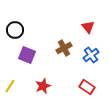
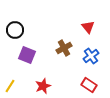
blue cross: moved 1 px down
red rectangle: moved 2 px right, 2 px up
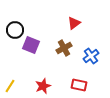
red triangle: moved 14 px left, 4 px up; rotated 32 degrees clockwise
purple square: moved 4 px right, 10 px up
red rectangle: moved 10 px left; rotated 21 degrees counterclockwise
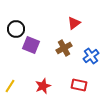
black circle: moved 1 px right, 1 px up
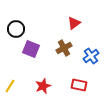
purple square: moved 4 px down
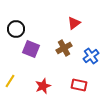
yellow line: moved 5 px up
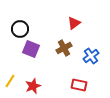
black circle: moved 4 px right
red star: moved 10 px left
